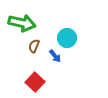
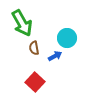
green arrow: rotated 48 degrees clockwise
brown semicircle: moved 2 px down; rotated 32 degrees counterclockwise
blue arrow: rotated 80 degrees counterclockwise
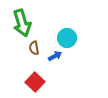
green arrow: rotated 12 degrees clockwise
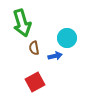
blue arrow: rotated 16 degrees clockwise
red square: rotated 18 degrees clockwise
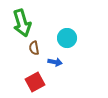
blue arrow: moved 6 px down; rotated 24 degrees clockwise
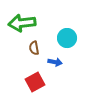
green arrow: rotated 100 degrees clockwise
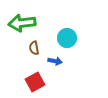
blue arrow: moved 1 px up
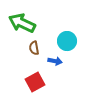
green arrow: rotated 32 degrees clockwise
cyan circle: moved 3 px down
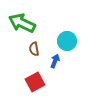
brown semicircle: moved 1 px down
blue arrow: rotated 80 degrees counterclockwise
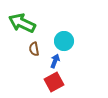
cyan circle: moved 3 px left
red square: moved 19 px right
